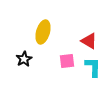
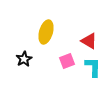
yellow ellipse: moved 3 px right
pink square: rotated 14 degrees counterclockwise
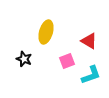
black star: rotated 21 degrees counterclockwise
cyan L-shape: moved 2 px left, 8 px down; rotated 70 degrees clockwise
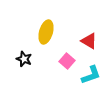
pink square: rotated 28 degrees counterclockwise
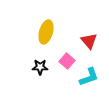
red triangle: rotated 18 degrees clockwise
black star: moved 16 px right, 8 px down; rotated 21 degrees counterclockwise
cyan L-shape: moved 2 px left, 2 px down
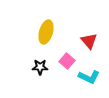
cyan L-shape: rotated 45 degrees clockwise
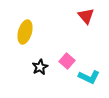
yellow ellipse: moved 21 px left
red triangle: moved 3 px left, 25 px up
black star: rotated 28 degrees counterclockwise
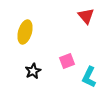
pink square: rotated 28 degrees clockwise
black star: moved 7 px left, 4 px down
cyan L-shape: rotated 90 degrees clockwise
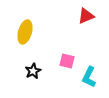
red triangle: rotated 48 degrees clockwise
pink square: rotated 35 degrees clockwise
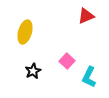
pink square: rotated 28 degrees clockwise
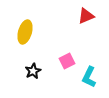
pink square: rotated 21 degrees clockwise
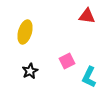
red triangle: moved 1 px right; rotated 30 degrees clockwise
black star: moved 3 px left
